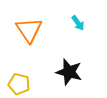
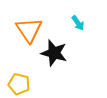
black star: moved 15 px left, 19 px up
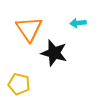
cyan arrow: rotated 119 degrees clockwise
orange triangle: moved 1 px up
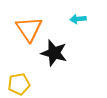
cyan arrow: moved 4 px up
yellow pentagon: rotated 25 degrees counterclockwise
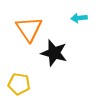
cyan arrow: moved 1 px right, 1 px up
yellow pentagon: rotated 20 degrees clockwise
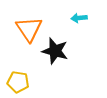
black star: moved 1 px right, 2 px up
yellow pentagon: moved 1 px left, 2 px up
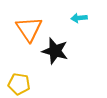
yellow pentagon: moved 1 px right, 2 px down
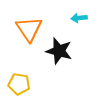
black star: moved 4 px right
